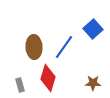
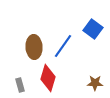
blue square: rotated 12 degrees counterclockwise
blue line: moved 1 px left, 1 px up
brown star: moved 2 px right
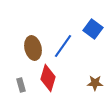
brown ellipse: moved 1 px left, 1 px down; rotated 10 degrees counterclockwise
gray rectangle: moved 1 px right
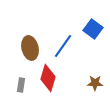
brown ellipse: moved 3 px left
gray rectangle: rotated 24 degrees clockwise
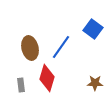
blue line: moved 2 px left, 1 px down
red diamond: moved 1 px left
gray rectangle: rotated 16 degrees counterclockwise
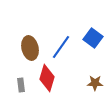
blue square: moved 9 px down
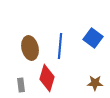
blue line: moved 1 px left, 1 px up; rotated 30 degrees counterclockwise
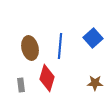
blue square: rotated 12 degrees clockwise
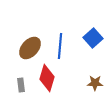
brown ellipse: rotated 55 degrees clockwise
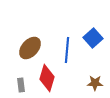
blue line: moved 7 px right, 4 px down
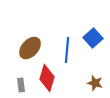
brown star: rotated 14 degrees clockwise
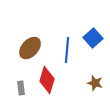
red diamond: moved 2 px down
gray rectangle: moved 3 px down
